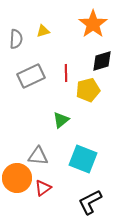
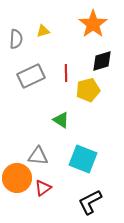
green triangle: rotated 48 degrees counterclockwise
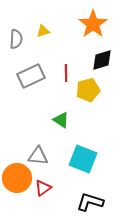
black diamond: moved 1 px up
black L-shape: rotated 44 degrees clockwise
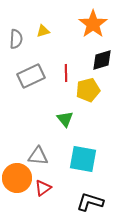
green triangle: moved 4 px right, 1 px up; rotated 18 degrees clockwise
cyan square: rotated 12 degrees counterclockwise
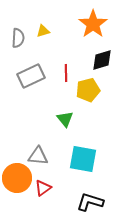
gray semicircle: moved 2 px right, 1 px up
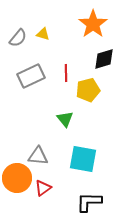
yellow triangle: moved 3 px down; rotated 32 degrees clockwise
gray semicircle: rotated 36 degrees clockwise
black diamond: moved 2 px right, 1 px up
black L-shape: moved 1 px left; rotated 16 degrees counterclockwise
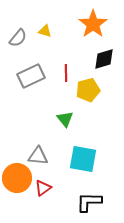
yellow triangle: moved 2 px right, 3 px up
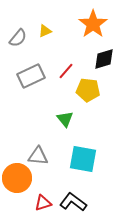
yellow triangle: rotated 40 degrees counterclockwise
red line: moved 2 px up; rotated 42 degrees clockwise
yellow pentagon: rotated 20 degrees clockwise
red triangle: moved 15 px down; rotated 18 degrees clockwise
black L-shape: moved 16 px left; rotated 36 degrees clockwise
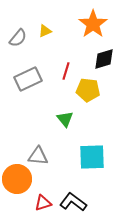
red line: rotated 24 degrees counterclockwise
gray rectangle: moved 3 px left, 3 px down
cyan square: moved 9 px right, 2 px up; rotated 12 degrees counterclockwise
orange circle: moved 1 px down
